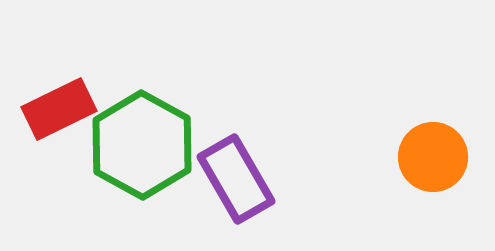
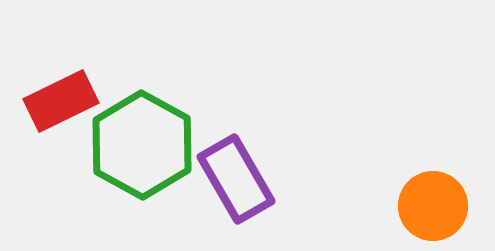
red rectangle: moved 2 px right, 8 px up
orange circle: moved 49 px down
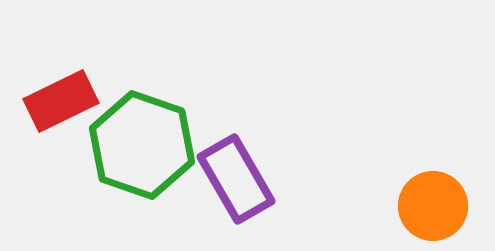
green hexagon: rotated 10 degrees counterclockwise
